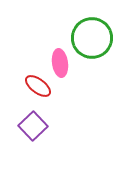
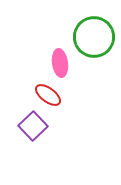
green circle: moved 2 px right, 1 px up
red ellipse: moved 10 px right, 9 px down
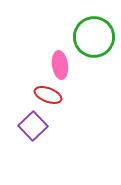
pink ellipse: moved 2 px down
red ellipse: rotated 16 degrees counterclockwise
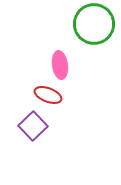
green circle: moved 13 px up
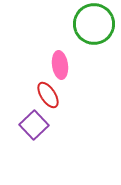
red ellipse: rotated 36 degrees clockwise
purple square: moved 1 px right, 1 px up
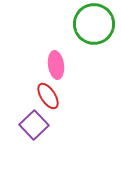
pink ellipse: moved 4 px left
red ellipse: moved 1 px down
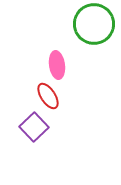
pink ellipse: moved 1 px right
purple square: moved 2 px down
